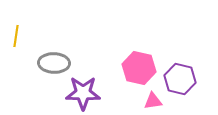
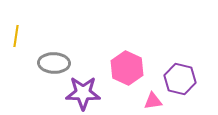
pink hexagon: moved 12 px left; rotated 12 degrees clockwise
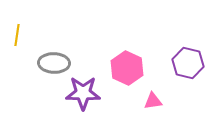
yellow line: moved 1 px right, 1 px up
purple hexagon: moved 8 px right, 16 px up
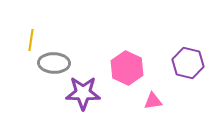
yellow line: moved 14 px right, 5 px down
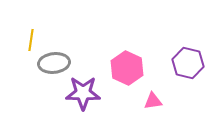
gray ellipse: rotated 8 degrees counterclockwise
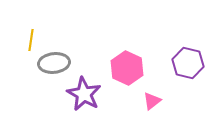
purple star: moved 1 px right, 1 px down; rotated 28 degrees clockwise
pink triangle: moved 1 px left; rotated 30 degrees counterclockwise
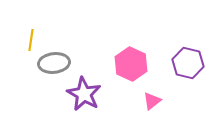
pink hexagon: moved 4 px right, 4 px up
